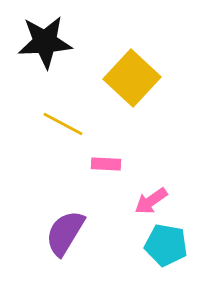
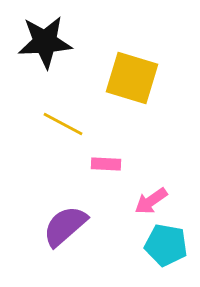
yellow square: rotated 26 degrees counterclockwise
purple semicircle: moved 7 px up; rotated 18 degrees clockwise
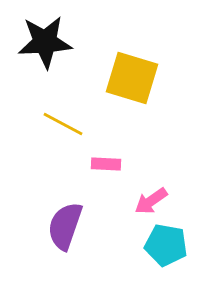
purple semicircle: rotated 30 degrees counterclockwise
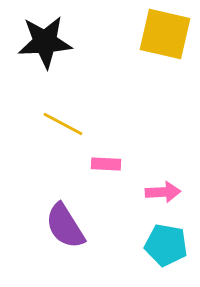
yellow square: moved 33 px right, 44 px up; rotated 4 degrees counterclockwise
pink arrow: moved 12 px right, 9 px up; rotated 148 degrees counterclockwise
purple semicircle: rotated 51 degrees counterclockwise
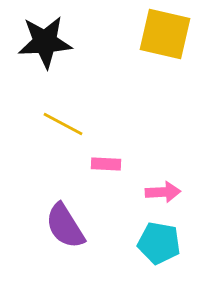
cyan pentagon: moved 7 px left, 2 px up
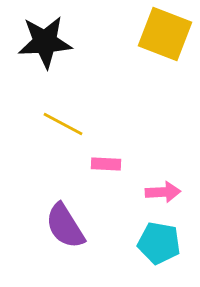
yellow square: rotated 8 degrees clockwise
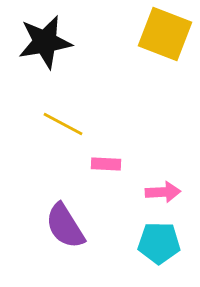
black star: rotated 6 degrees counterclockwise
cyan pentagon: rotated 9 degrees counterclockwise
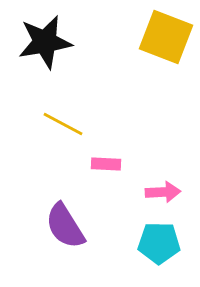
yellow square: moved 1 px right, 3 px down
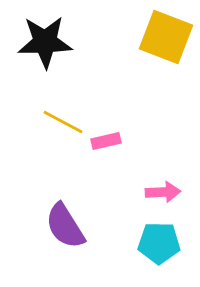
black star: rotated 8 degrees clockwise
yellow line: moved 2 px up
pink rectangle: moved 23 px up; rotated 16 degrees counterclockwise
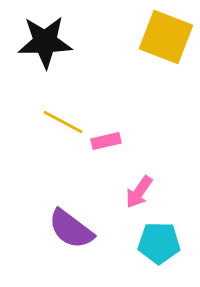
pink arrow: moved 24 px left; rotated 128 degrees clockwise
purple semicircle: moved 6 px right, 3 px down; rotated 21 degrees counterclockwise
